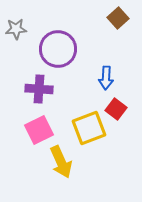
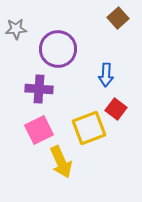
blue arrow: moved 3 px up
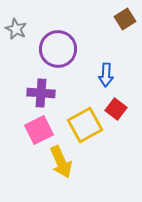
brown square: moved 7 px right, 1 px down; rotated 10 degrees clockwise
gray star: rotated 30 degrees clockwise
purple cross: moved 2 px right, 4 px down
yellow square: moved 4 px left, 3 px up; rotated 8 degrees counterclockwise
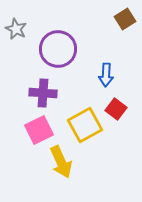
purple cross: moved 2 px right
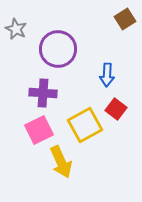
blue arrow: moved 1 px right
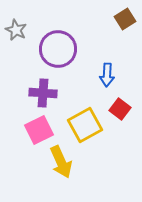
gray star: moved 1 px down
red square: moved 4 px right
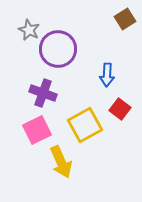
gray star: moved 13 px right
purple cross: rotated 16 degrees clockwise
pink square: moved 2 px left
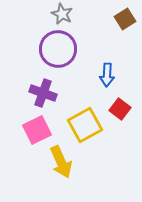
gray star: moved 33 px right, 16 px up
